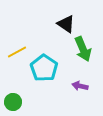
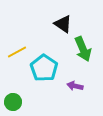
black triangle: moved 3 px left
purple arrow: moved 5 px left
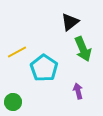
black triangle: moved 7 px right, 2 px up; rotated 48 degrees clockwise
purple arrow: moved 3 px right, 5 px down; rotated 63 degrees clockwise
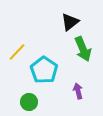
yellow line: rotated 18 degrees counterclockwise
cyan pentagon: moved 2 px down
green circle: moved 16 px right
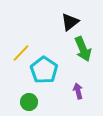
yellow line: moved 4 px right, 1 px down
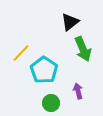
green circle: moved 22 px right, 1 px down
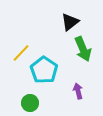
green circle: moved 21 px left
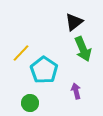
black triangle: moved 4 px right
purple arrow: moved 2 px left
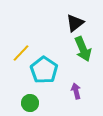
black triangle: moved 1 px right, 1 px down
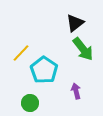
green arrow: rotated 15 degrees counterclockwise
